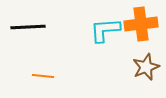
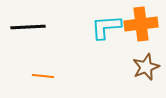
cyan L-shape: moved 1 px right, 3 px up
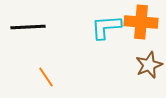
orange cross: moved 2 px up; rotated 12 degrees clockwise
brown star: moved 3 px right, 2 px up
orange line: moved 3 px right, 1 px down; rotated 50 degrees clockwise
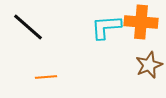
black line: rotated 44 degrees clockwise
orange line: rotated 60 degrees counterclockwise
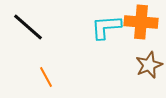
orange line: rotated 65 degrees clockwise
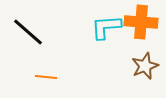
black line: moved 5 px down
brown star: moved 4 px left, 1 px down
orange line: rotated 55 degrees counterclockwise
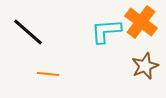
orange cross: rotated 32 degrees clockwise
cyan L-shape: moved 4 px down
orange line: moved 2 px right, 3 px up
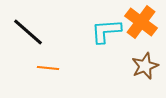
orange line: moved 6 px up
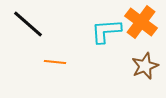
black line: moved 8 px up
orange line: moved 7 px right, 6 px up
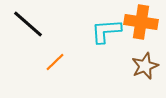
orange cross: rotated 28 degrees counterclockwise
orange line: rotated 50 degrees counterclockwise
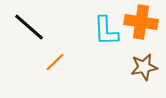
black line: moved 1 px right, 3 px down
cyan L-shape: rotated 88 degrees counterclockwise
brown star: moved 1 px left, 1 px down; rotated 12 degrees clockwise
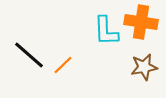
black line: moved 28 px down
orange line: moved 8 px right, 3 px down
